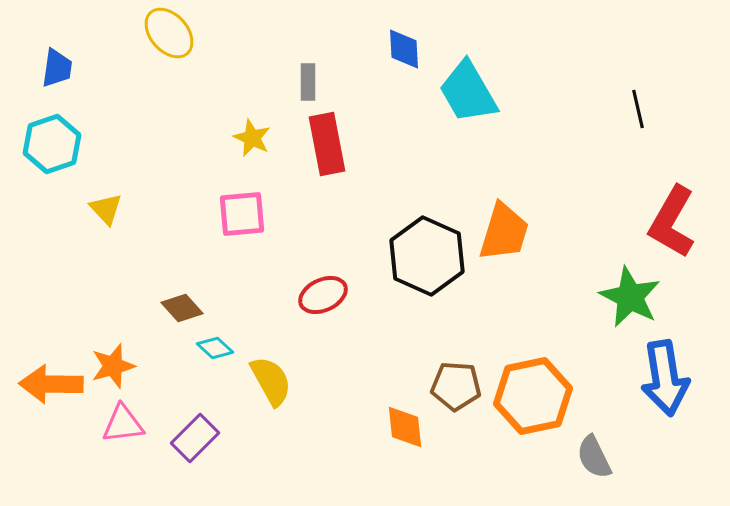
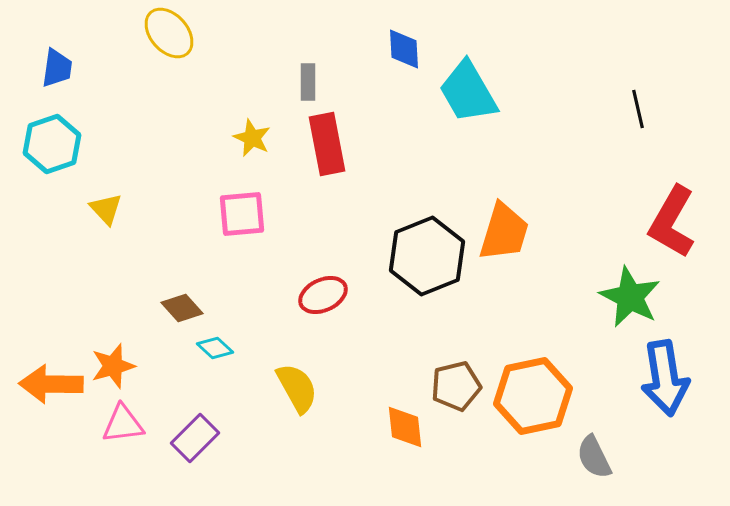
black hexagon: rotated 14 degrees clockwise
yellow semicircle: moved 26 px right, 7 px down
brown pentagon: rotated 18 degrees counterclockwise
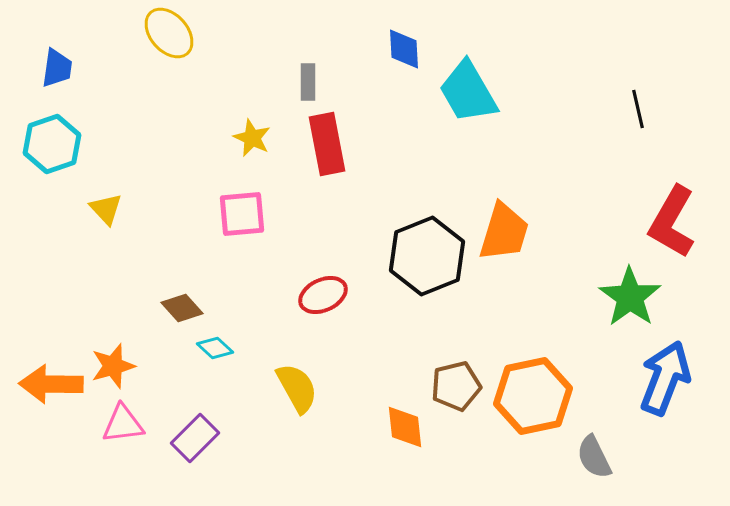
green star: rotated 8 degrees clockwise
blue arrow: rotated 150 degrees counterclockwise
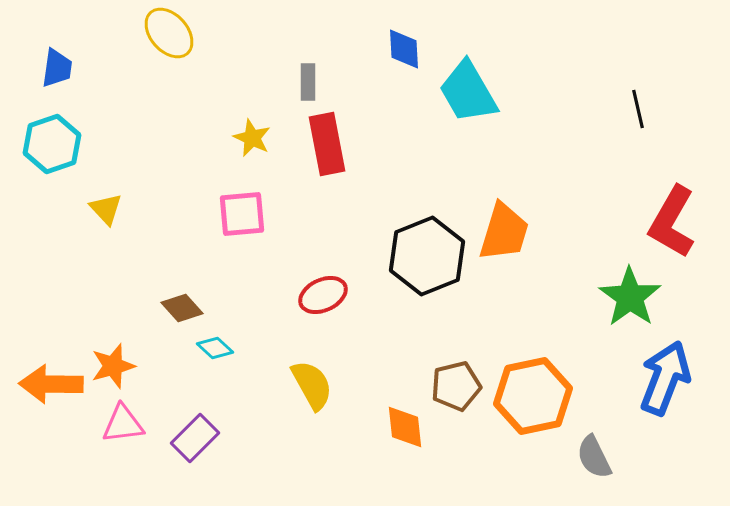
yellow semicircle: moved 15 px right, 3 px up
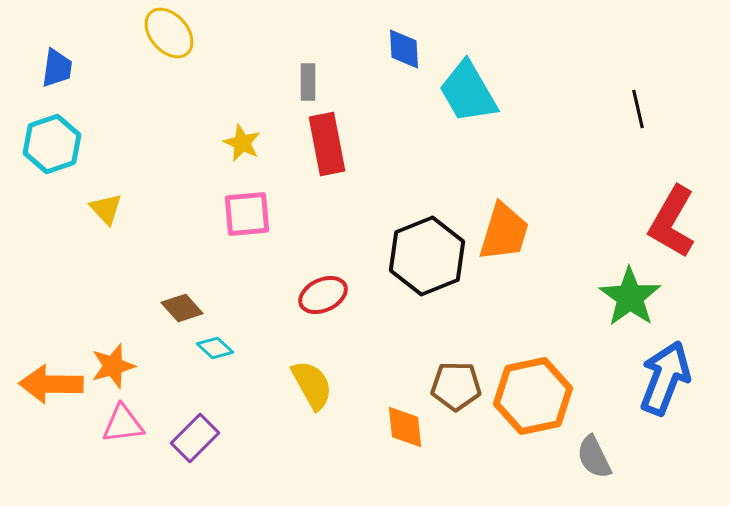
yellow star: moved 10 px left, 5 px down
pink square: moved 5 px right
brown pentagon: rotated 15 degrees clockwise
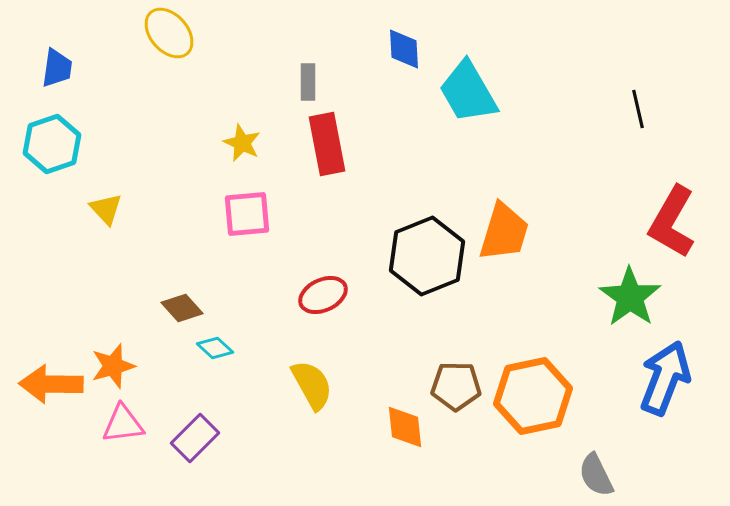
gray semicircle: moved 2 px right, 18 px down
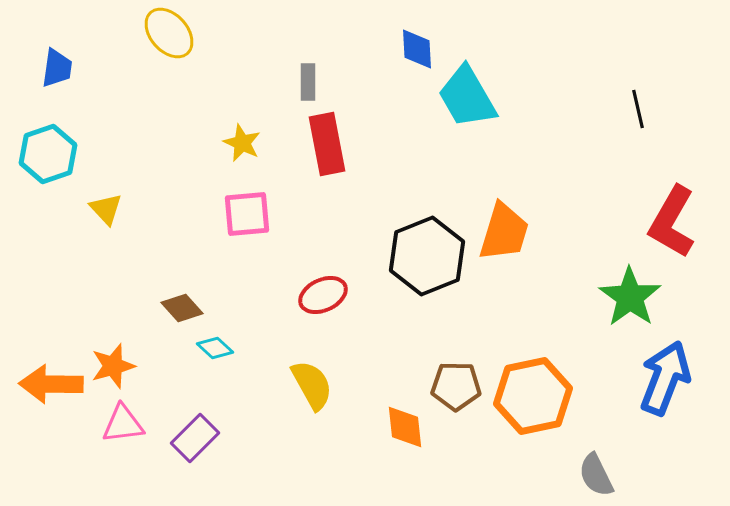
blue diamond: moved 13 px right
cyan trapezoid: moved 1 px left, 5 px down
cyan hexagon: moved 4 px left, 10 px down
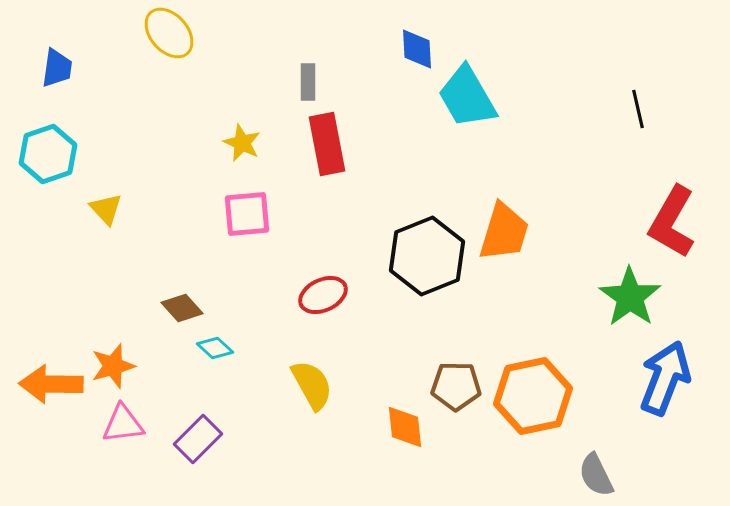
purple rectangle: moved 3 px right, 1 px down
